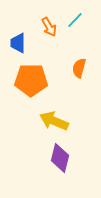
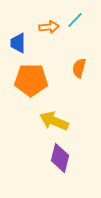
orange arrow: rotated 66 degrees counterclockwise
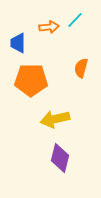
orange semicircle: moved 2 px right
yellow arrow: moved 1 px right, 2 px up; rotated 36 degrees counterclockwise
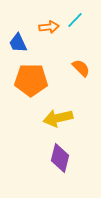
blue trapezoid: rotated 25 degrees counterclockwise
orange semicircle: rotated 120 degrees clockwise
yellow arrow: moved 3 px right, 1 px up
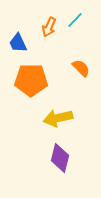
orange arrow: rotated 120 degrees clockwise
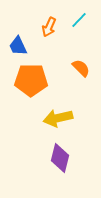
cyan line: moved 4 px right
blue trapezoid: moved 3 px down
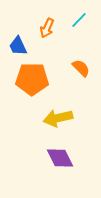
orange arrow: moved 2 px left, 1 px down
orange pentagon: moved 1 px right, 1 px up
purple diamond: rotated 40 degrees counterclockwise
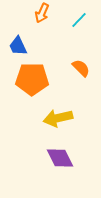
orange arrow: moved 5 px left, 15 px up
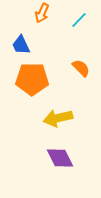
blue trapezoid: moved 3 px right, 1 px up
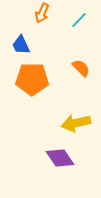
yellow arrow: moved 18 px right, 5 px down
purple diamond: rotated 8 degrees counterclockwise
